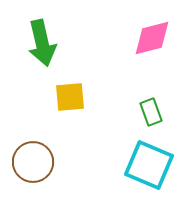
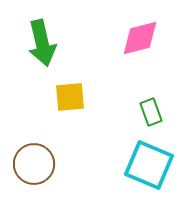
pink diamond: moved 12 px left
brown circle: moved 1 px right, 2 px down
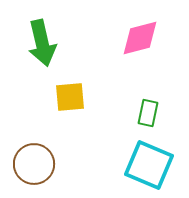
green rectangle: moved 3 px left, 1 px down; rotated 32 degrees clockwise
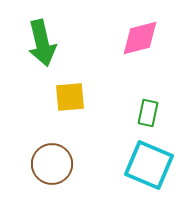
brown circle: moved 18 px right
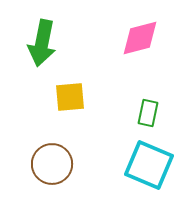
green arrow: rotated 24 degrees clockwise
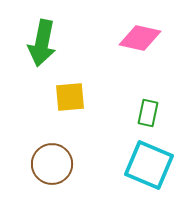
pink diamond: rotated 27 degrees clockwise
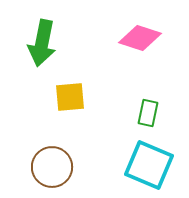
pink diamond: rotated 6 degrees clockwise
brown circle: moved 3 px down
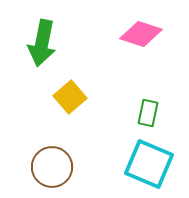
pink diamond: moved 1 px right, 4 px up
yellow square: rotated 36 degrees counterclockwise
cyan square: moved 1 px up
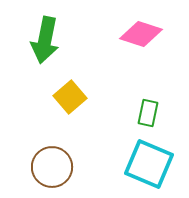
green arrow: moved 3 px right, 3 px up
